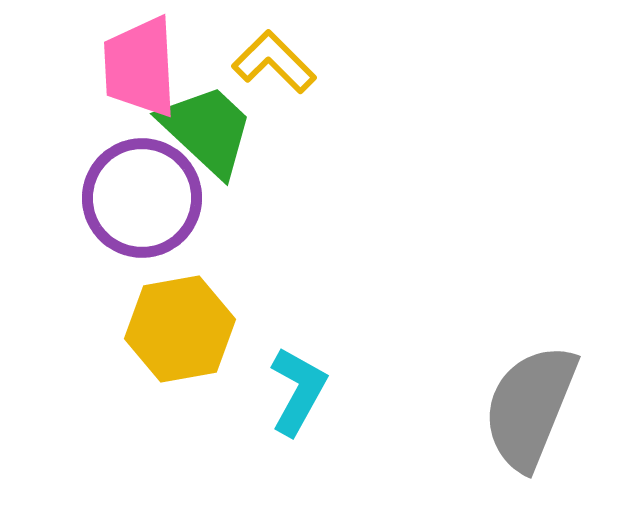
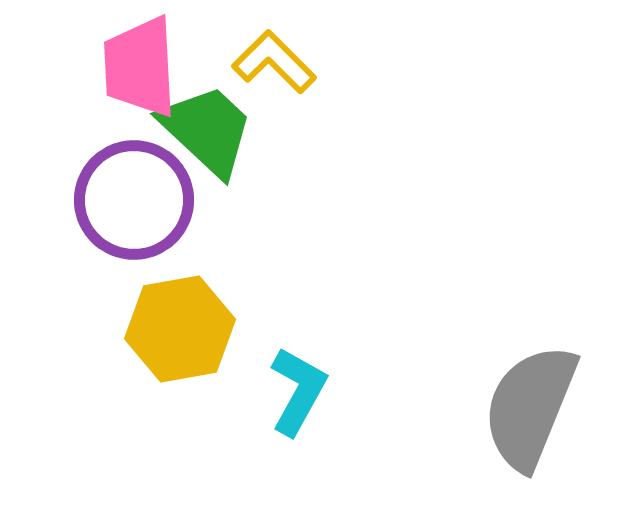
purple circle: moved 8 px left, 2 px down
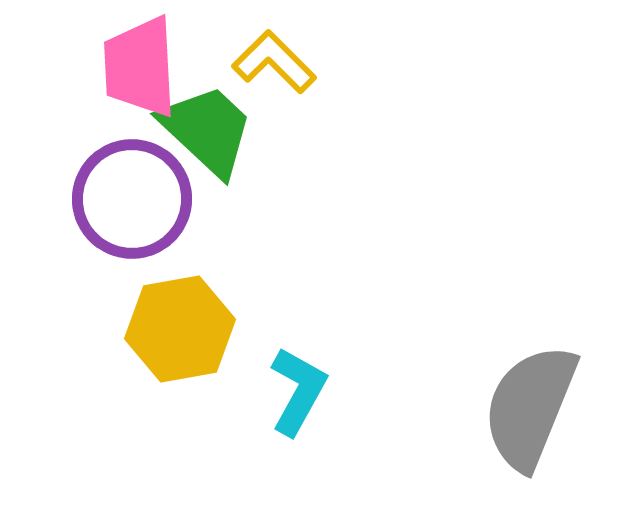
purple circle: moved 2 px left, 1 px up
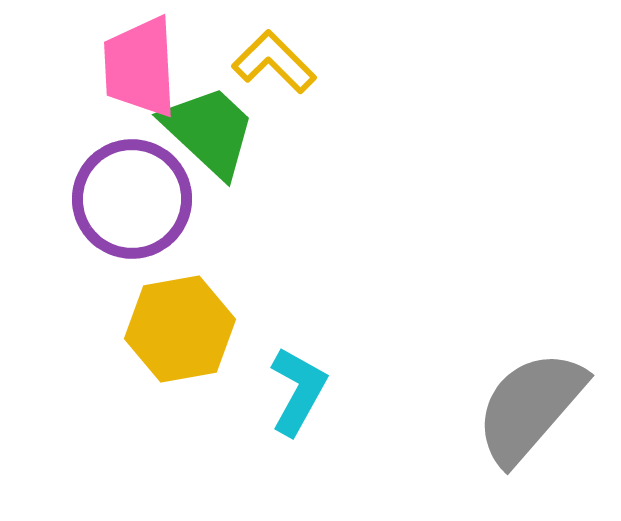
green trapezoid: moved 2 px right, 1 px down
gray semicircle: rotated 19 degrees clockwise
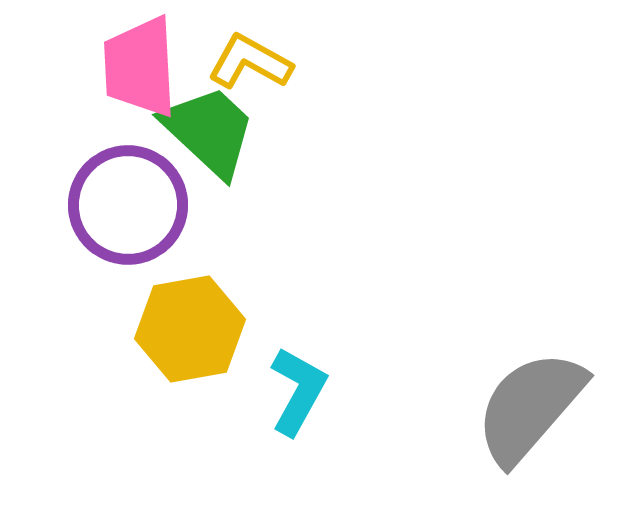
yellow L-shape: moved 24 px left; rotated 16 degrees counterclockwise
purple circle: moved 4 px left, 6 px down
yellow hexagon: moved 10 px right
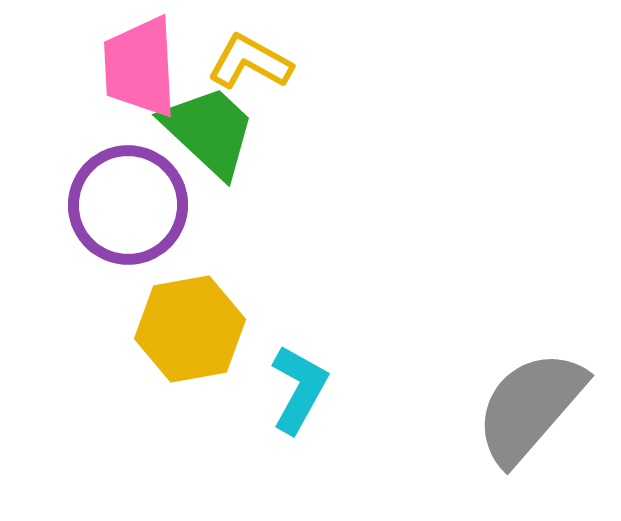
cyan L-shape: moved 1 px right, 2 px up
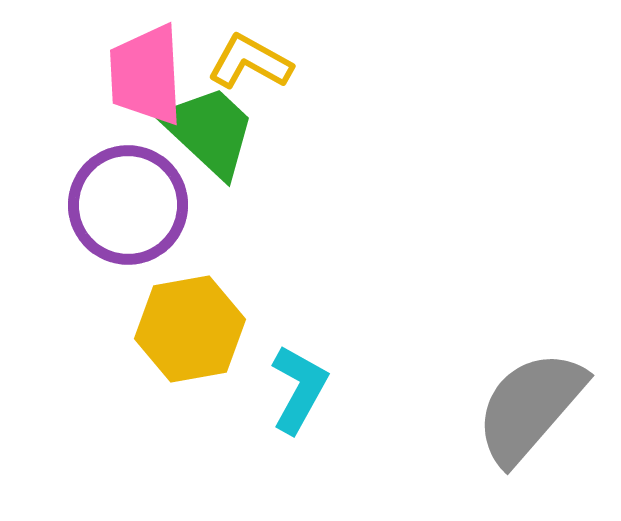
pink trapezoid: moved 6 px right, 8 px down
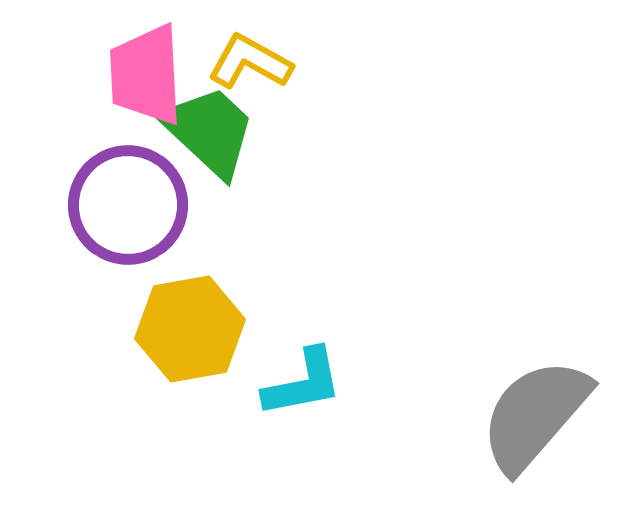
cyan L-shape: moved 4 px right, 6 px up; rotated 50 degrees clockwise
gray semicircle: moved 5 px right, 8 px down
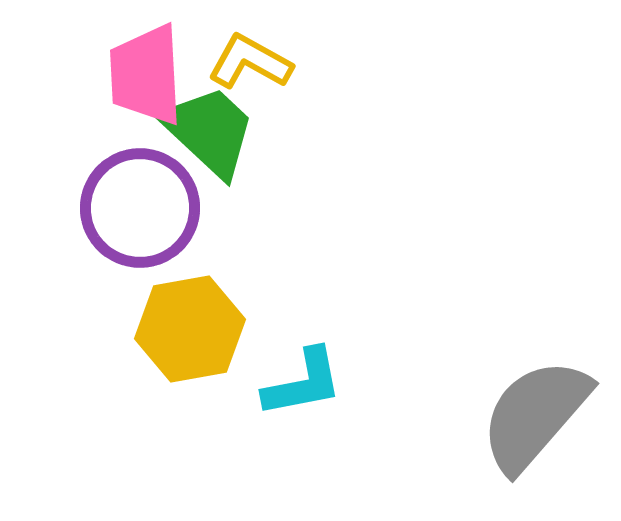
purple circle: moved 12 px right, 3 px down
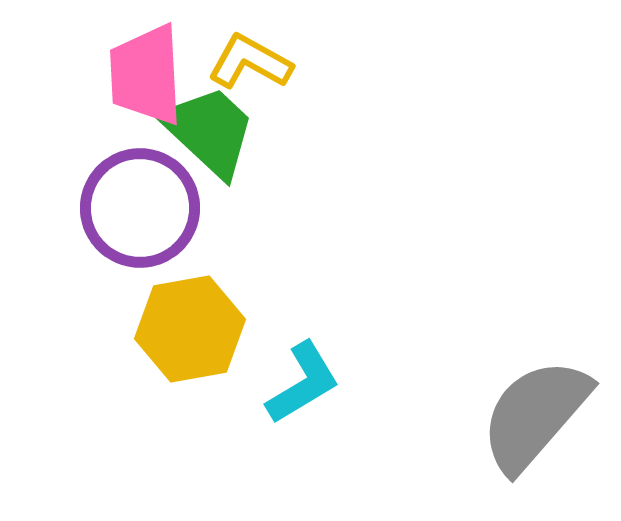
cyan L-shape: rotated 20 degrees counterclockwise
